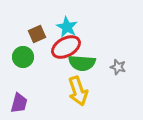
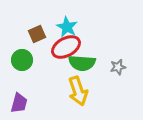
green circle: moved 1 px left, 3 px down
gray star: rotated 28 degrees counterclockwise
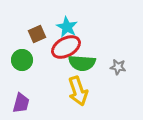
gray star: rotated 21 degrees clockwise
purple trapezoid: moved 2 px right
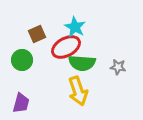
cyan star: moved 8 px right
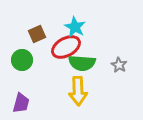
gray star: moved 1 px right, 2 px up; rotated 21 degrees clockwise
yellow arrow: rotated 16 degrees clockwise
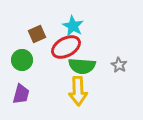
cyan star: moved 2 px left, 1 px up
green semicircle: moved 3 px down
purple trapezoid: moved 9 px up
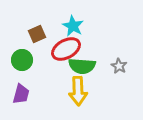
red ellipse: moved 2 px down
gray star: moved 1 px down
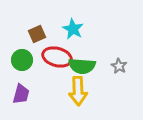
cyan star: moved 3 px down
red ellipse: moved 9 px left, 8 px down; rotated 44 degrees clockwise
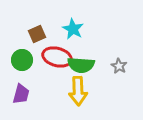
green semicircle: moved 1 px left, 1 px up
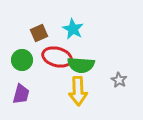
brown square: moved 2 px right, 1 px up
gray star: moved 14 px down
